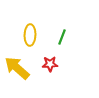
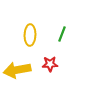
green line: moved 3 px up
yellow arrow: moved 2 px down; rotated 52 degrees counterclockwise
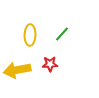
green line: rotated 21 degrees clockwise
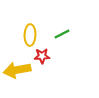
green line: rotated 21 degrees clockwise
red star: moved 8 px left, 8 px up
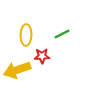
yellow ellipse: moved 4 px left
yellow arrow: rotated 8 degrees counterclockwise
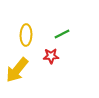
red star: moved 9 px right
yellow arrow: rotated 32 degrees counterclockwise
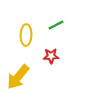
green line: moved 6 px left, 9 px up
yellow arrow: moved 1 px right, 7 px down
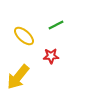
yellow ellipse: moved 2 px left, 1 px down; rotated 50 degrees counterclockwise
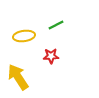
yellow ellipse: rotated 50 degrees counterclockwise
yellow arrow: rotated 108 degrees clockwise
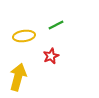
red star: rotated 21 degrees counterclockwise
yellow arrow: rotated 48 degrees clockwise
